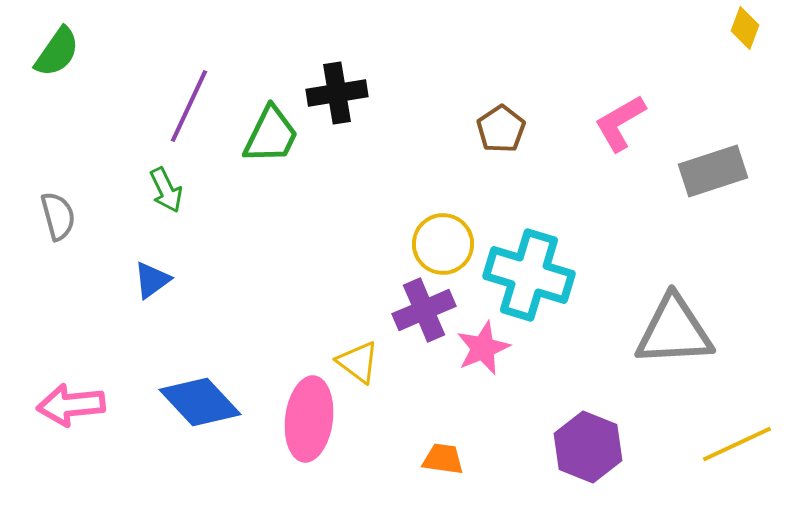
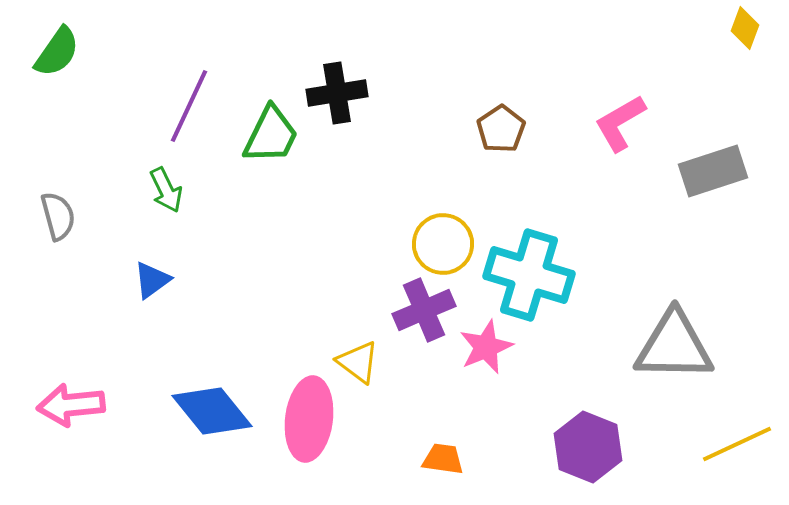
gray triangle: moved 15 px down; rotated 4 degrees clockwise
pink star: moved 3 px right, 1 px up
blue diamond: moved 12 px right, 9 px down; rotated 4 degrees clockwise
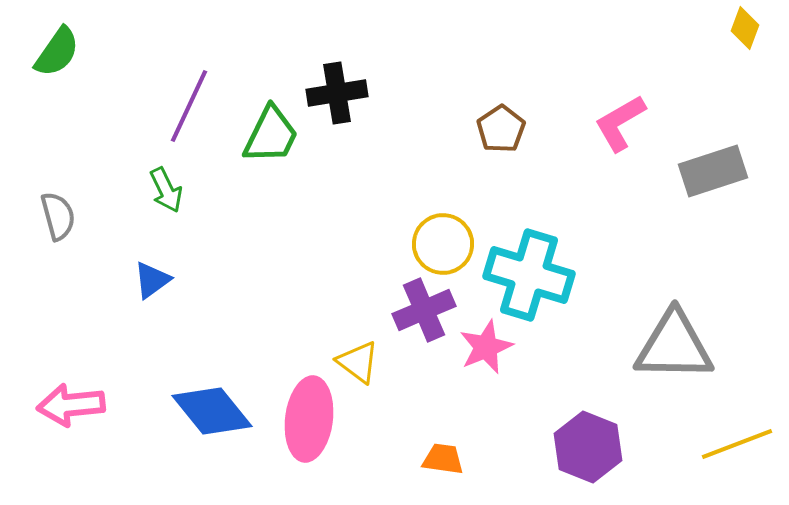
yellow line: rotated 4 degrees clockwise
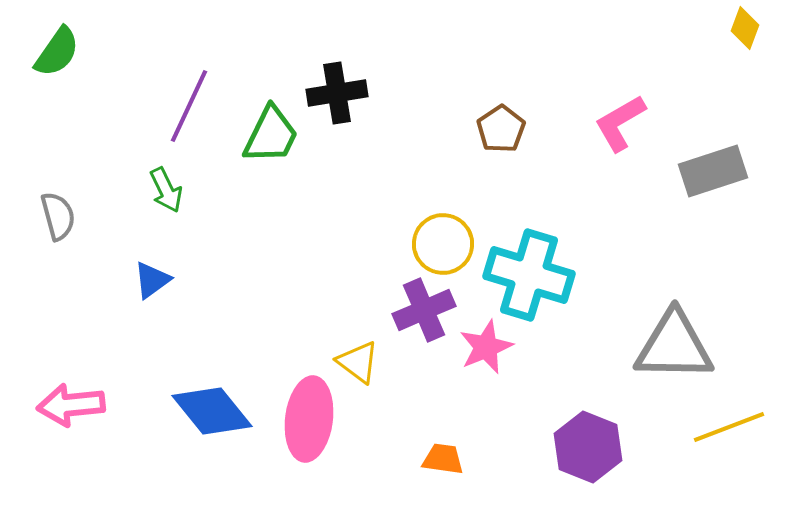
yellow line: moved 8 px left, 17 px up
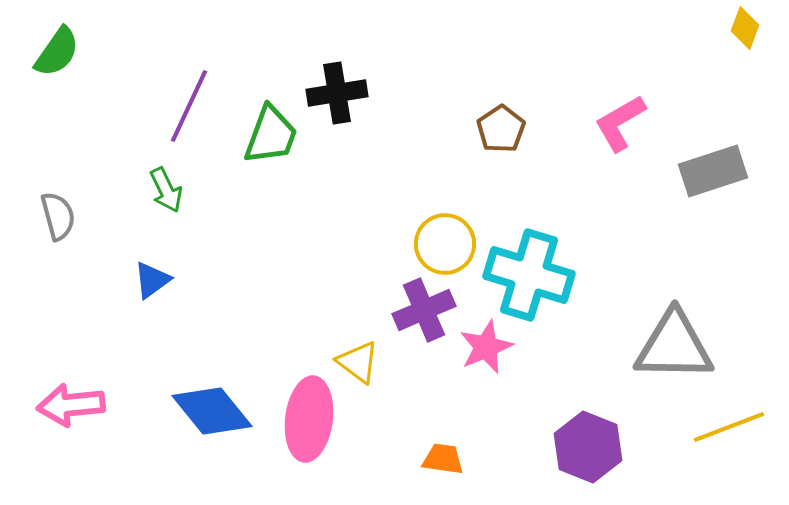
green trapezoid: rotated 6 degrees counterclockwise
yellow circle: moved 2 px right
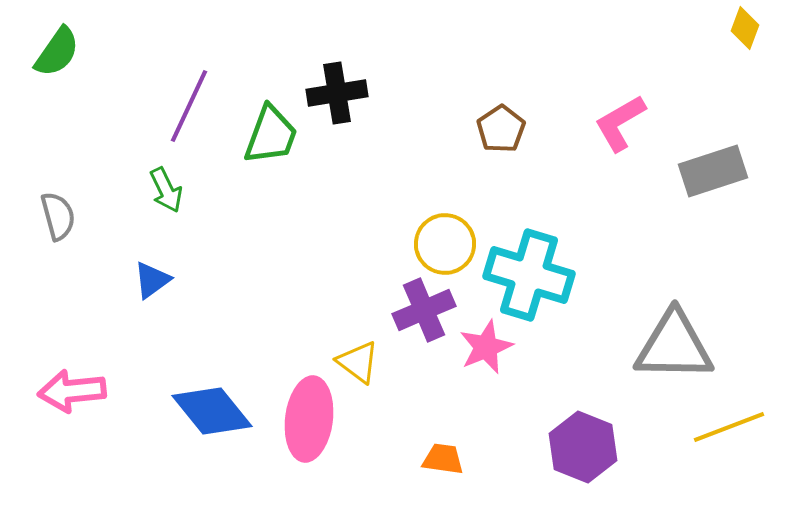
pink arrow: moved 1 px right, 14 px up
purple hexagon: moved 5 px left
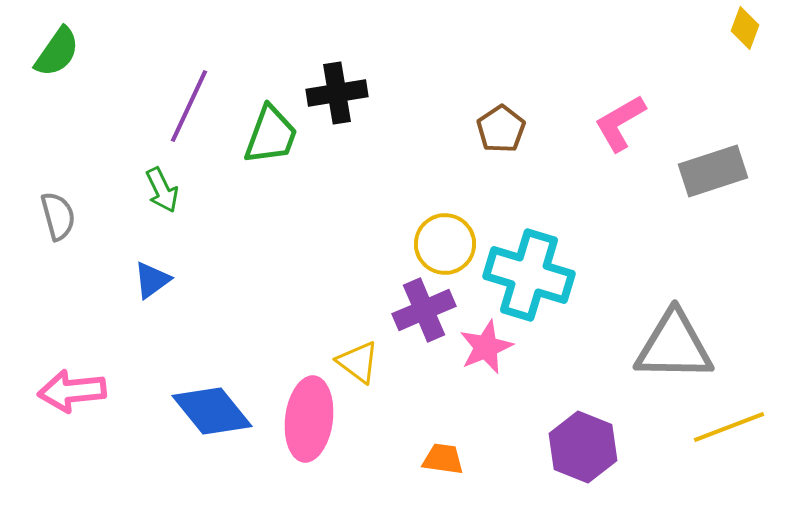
green arrow: moved 4 px left
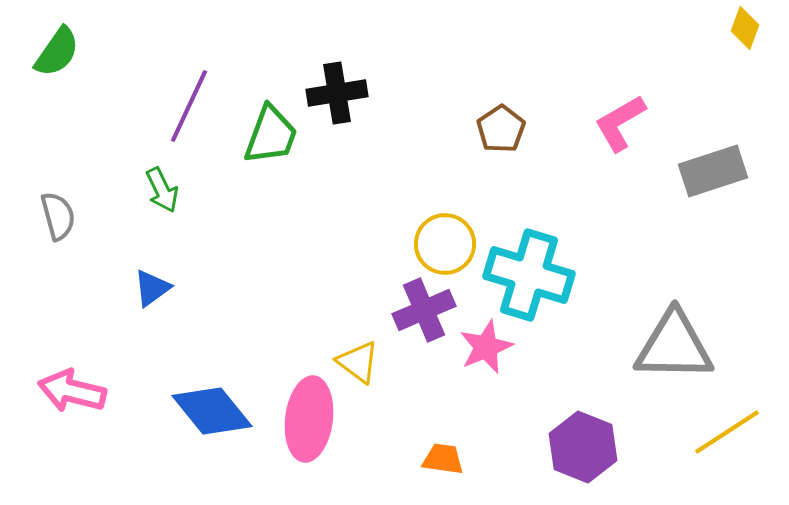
blue triangle: moved 8 px down
pink arrow: rotated 20 degrees clockwise
yellow line: moved 2 px left, 5 px down; rotated 12 degrees counterclockwise
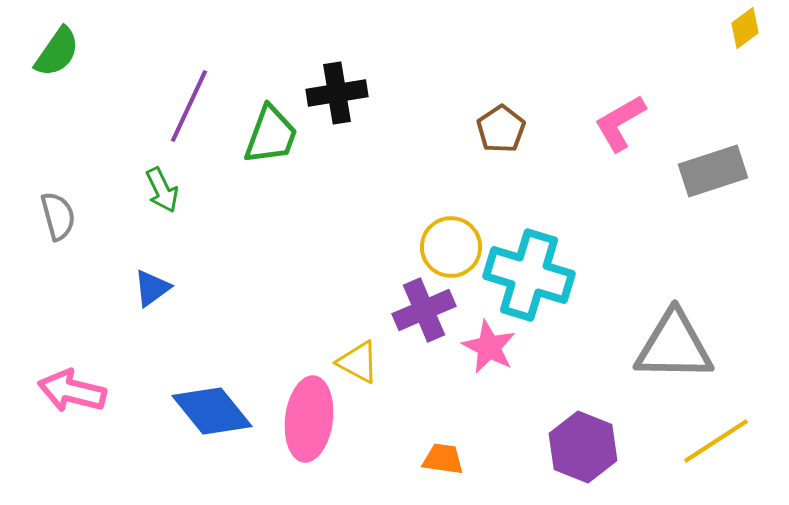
yellow diamond: rotated 33 degrees clockwise
yellow circle: moved 6 px right, 3 px down
pink star: moved 3 px right; rotated 22 degrees counterclockwise
yellow triangle: rotated 9 degrees counterclockwise
yellow line: moved 11 px left, 9 px down
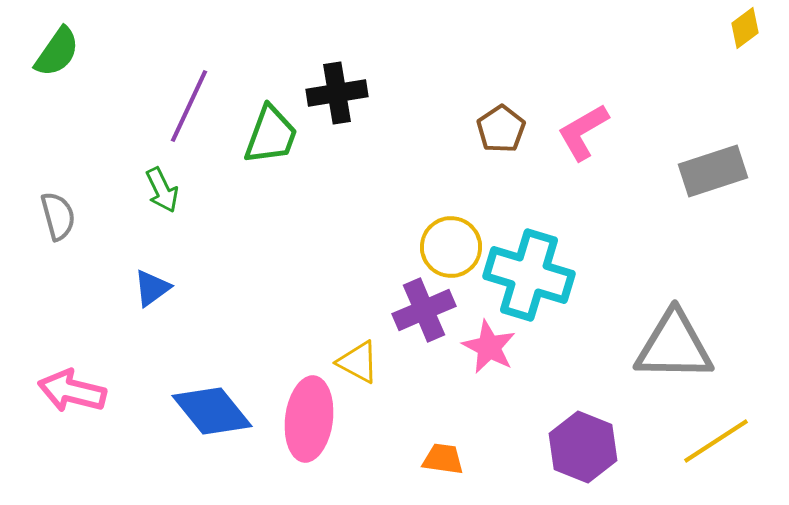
pink L-shape: moved 37 px left, 9 px down
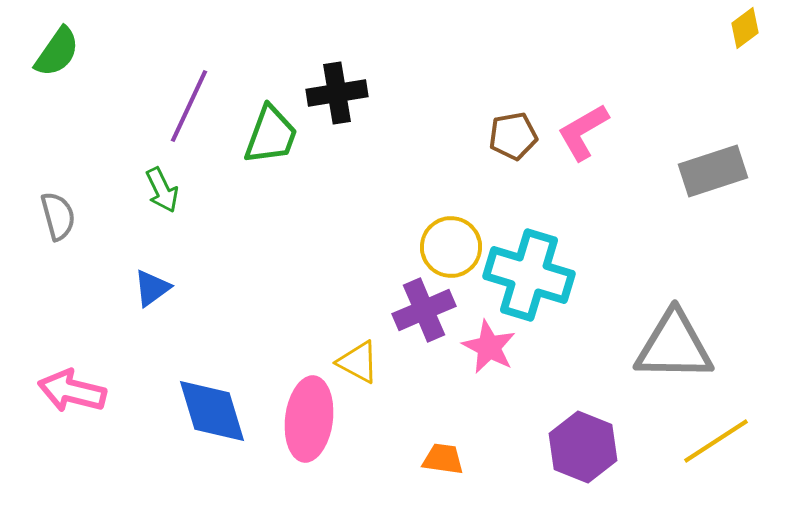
brown pentagon: moved 12 px right, 7 px down; rotated 24 degrees clockwise
blue diamond: rotated 22 degrees clockwise
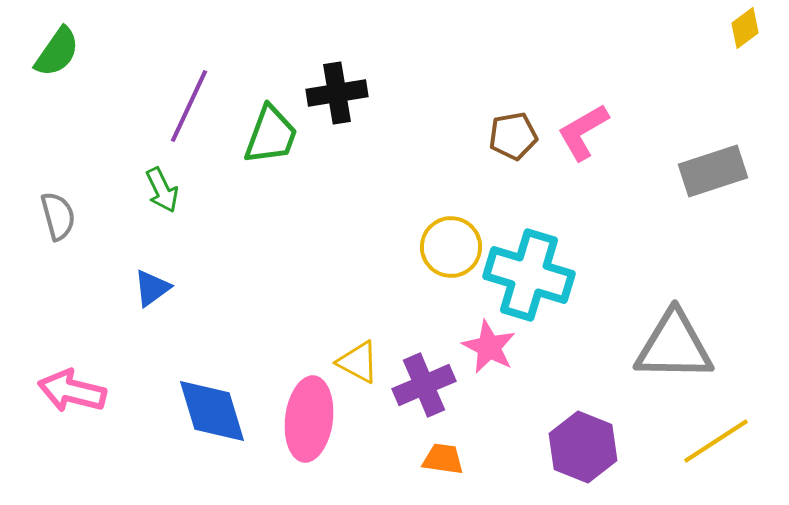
purple cross: moved 75 px down
